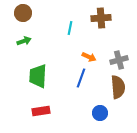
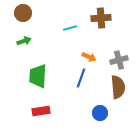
cyan line: rotated 64 degrees clockwise
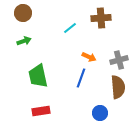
cyan line: rotated 24 degrees counterclockwise
green trapezoid: rotated 15 degrees counterclockwise
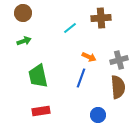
blue circle: moved 2 px left, 2 px down
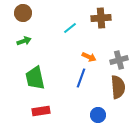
green trapezoid: moved 3 px left, 2 px down
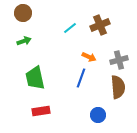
brown cross: moved 1 px left, 7 px down; rotated 18 degrees counterclockwise
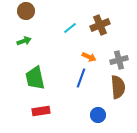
brown circle: moved 3 px right, 2 px up
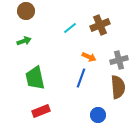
red rectangle: rotated 12 degrees counterclockwise
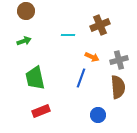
cyan line: moved 2 px left, 7 px down; rotated 40 degrees clockwise
orange arrow: moved 3 px right
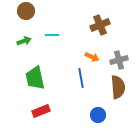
cyan line: moved 16 px left
blue line: rotated 30 degrees counterclockwise
